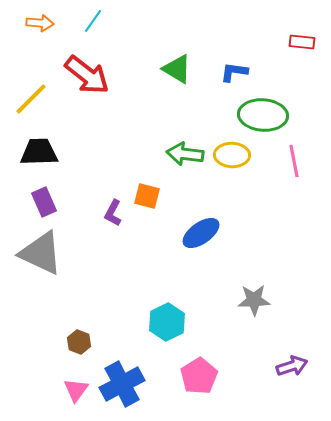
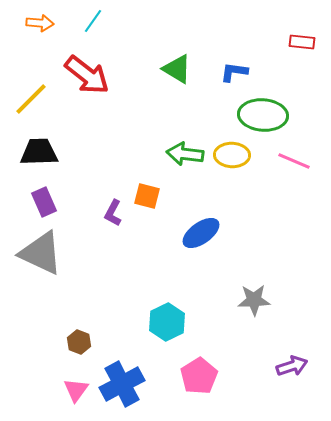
pink line: rotated 56 degrees counterclockwise
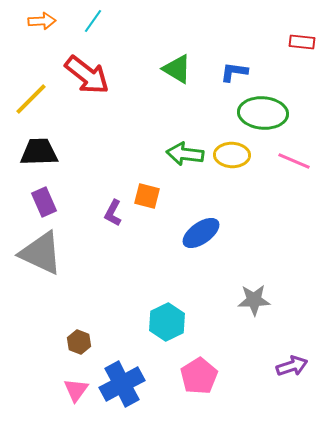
orange arrow: moved 2 px right, 2 px up; rotated 8 degrees counterclockwise
green ellipse: moved 2 px up
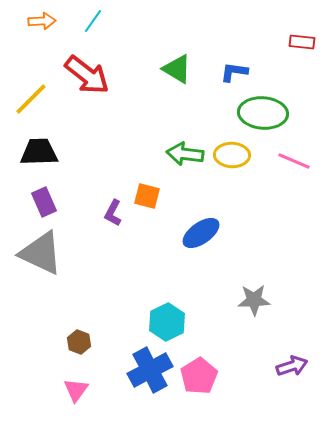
blue cross: moved 28 px right, 14 px up
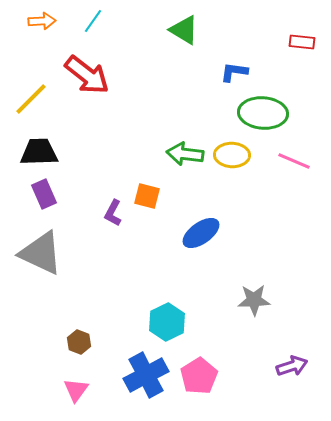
green triangle: moved 7 px right, 39 px up
purple rectangle: moved 8 px up
blue cross: moved 4 px left, 5 px down
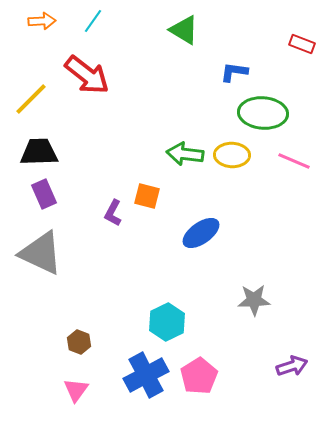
red rectangle: moved 2 px down; rotated 15 degrees clockwise
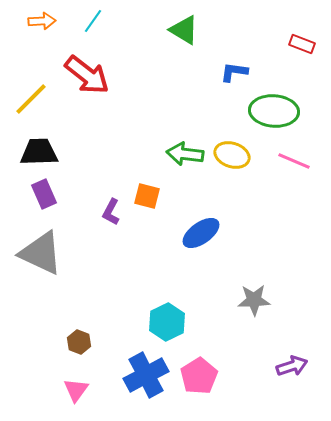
green ellipse: moved 11 px right, 2 px up
yellow ellipse: rotated 16 degrees clockwise
purple L-shape: moved 2 px left, 1 px up
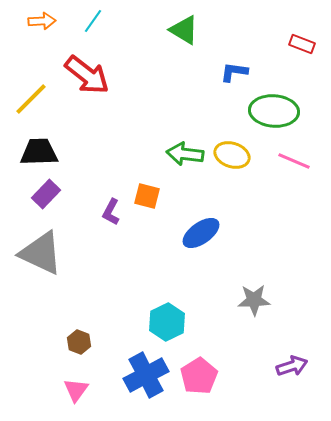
purple rectangle: moved 2 px right; rotated 68 degrees clockwise
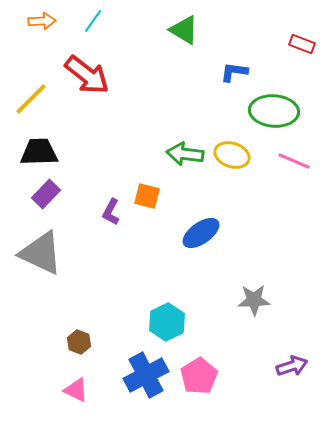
pink triangle: rotated 40 degrees counterclockwise
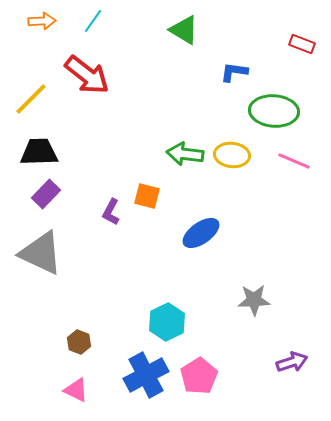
yellow ellipse: rotated 12 degrees counterclockwise
purple arrow: moved 4 px up
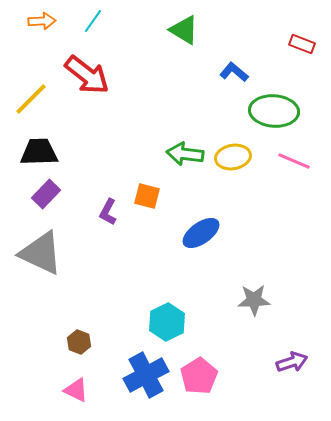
blue L-shape: rotated 32 degrees clockwise
yellow ellipse: moved 1 px right, 2 px down; rotated 16 degrees counterclockwise
purple L-shape: moved 3 px left
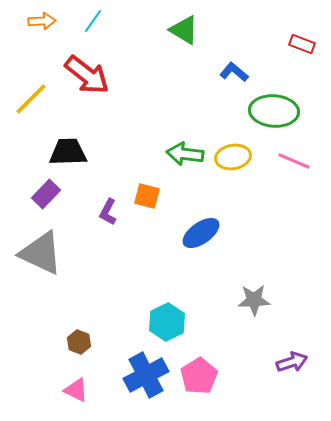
black trapezoid: moved 29 px right
